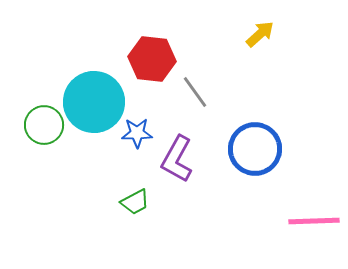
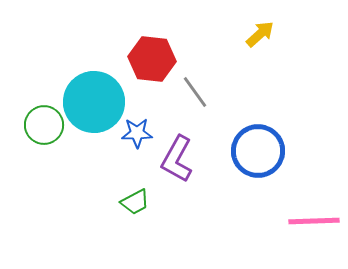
blue circle: moved 3 px right, 2 px down
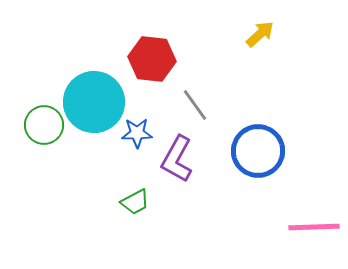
gray line: moved 13 px down
pink line: moved 6 px down
